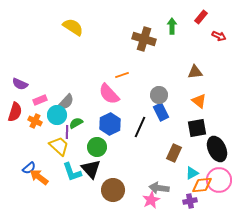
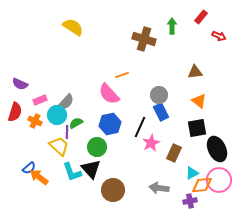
blue hexagon: rotated 15 degrees clockwise
pink star: moved 57 px up
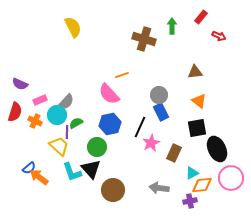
yellow semicircle: rotated 30 degrees clockwise
pink circle: moved 12 px right, 2 px up
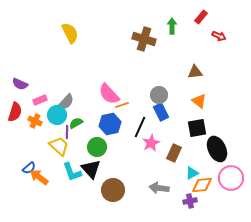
yellow semicircle: moved 3 px left, 6 px down
orange line: moved 30 px down
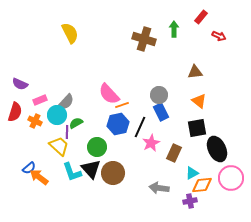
green arrow: moved 2 px right, 3 px down
blue hexagon: moved 8 px right
brown circle: moved 17 px up
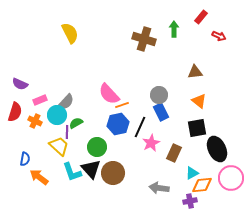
blue semicircle: moved 4 px left, 9 px up; rotated 40 degrees counterclockwise
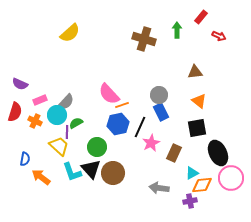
green arrow: moved 3 px right, 1 px down
yellow semicircle: rotated 75 degrees clockwise
black ellipse: moved 1 px right, 4 px down
orange arrow: moved 2 px right
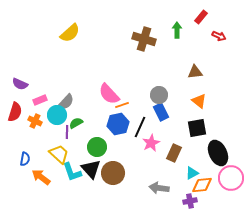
yellow trapezoid: moved 8 px down
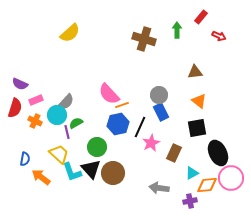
pink rectangle: moved 4 px left
red semicircle: moved 4 px up
purple line: rotated 16 degrees counterclockwise
orange diamond: moved 5 px right
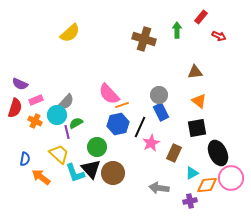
cyan L-shape: moved 3 px right, 1 px down
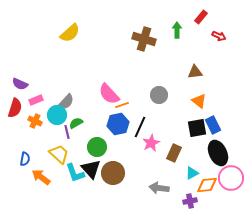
blue rectangle: moved 52 px right, 13 px down
